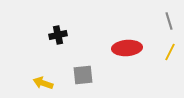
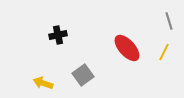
red ellipse: rotated 52 degrees clockwise
yellow line: moved 6 px left
gray square: rotated 30 degrees counterclockwise
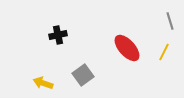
gray line: moved 1 px right
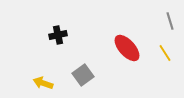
yellow line: moved 1 px right, 1 px down; rotated 60 degrees counterclockwise
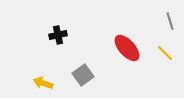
yellow line: rotated 12 degrees counterclockwise
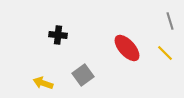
black cross: rotated 18 degrees clockwise
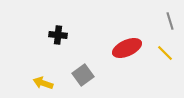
red ellipse: rotated 72 degrees counterclockwise
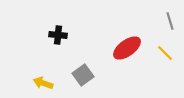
red ellipse: rotated 12 degrees counterclockwise
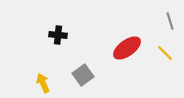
yellow arrow: rotated 48 degrees clockwise
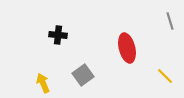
red ellipse: rotated 68 degrees counterclockwise
yellow line: moved 23 px down
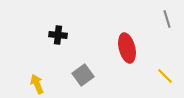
gray line: moved 3 px left, 2 px up
yellow arrow: moved 6 px left, 1 px down
